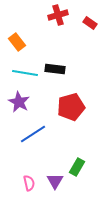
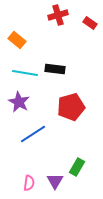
orange rectangle: moved 2 px up; rotated 12 degrees counterclockwise
pink semicircle: rotated 21 degrees clockwise
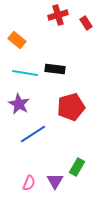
red rectangle: moved 4 px left; rotated 24 degrees clockwise
purple star: moved 2 px down
pink semicircle: rotated 14 degrees clockwise
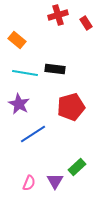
green rectangle: rotated 18 degrees clockwise
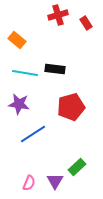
purple star: rotated 20 degrees counterclockwise
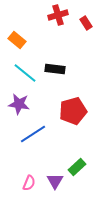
cyan line: rotated 30 degrees clockwise
red pentagon: moved 2 px right, 4 px down
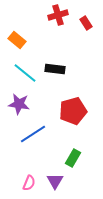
green rectangle: moved 4 px left, 9 px up; rotated 18 degrees counterclockwise
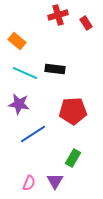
orange rectangle: moved 1 px down
cyan line: rotated 15 degrees counterclockwise
red pentagon: rotated 12 degrees clockwise
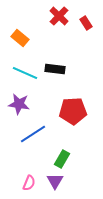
red cross: moved 1 px right, 1 px down; rotated 30 degrees counterclockwise
orange rectangle: moved 3 px right, 3 px up
green rectangle: moved 11 px left, 1 px down
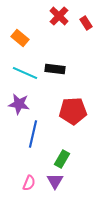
blue line: rotated 44 degrees counterclockwise
